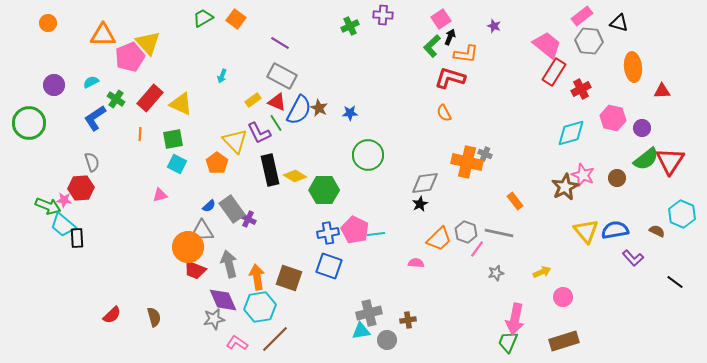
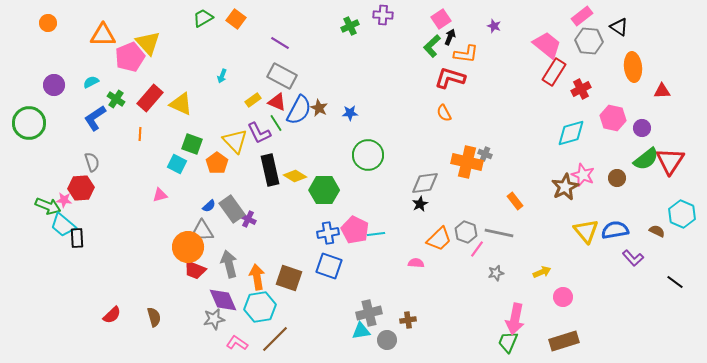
black triangle at (619, 23): moved 4 px down; rotated 18 degrees clockwise
green square at (173, 139): moved 19 px right, 5 px down; rotated 30 degrees clockwise
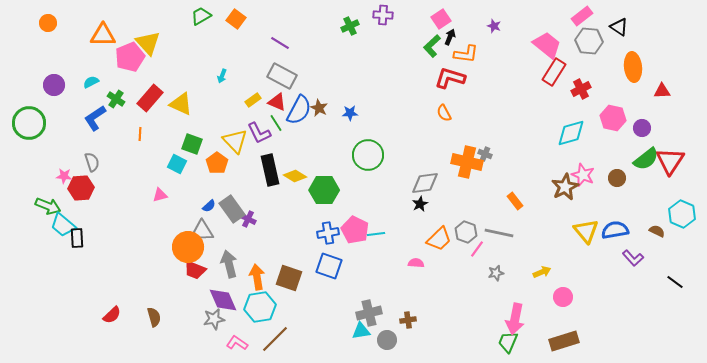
green trapezoid at (203, 18): moved 2 px left, 2 px up
pink star at (64, 200): moved 24 px up
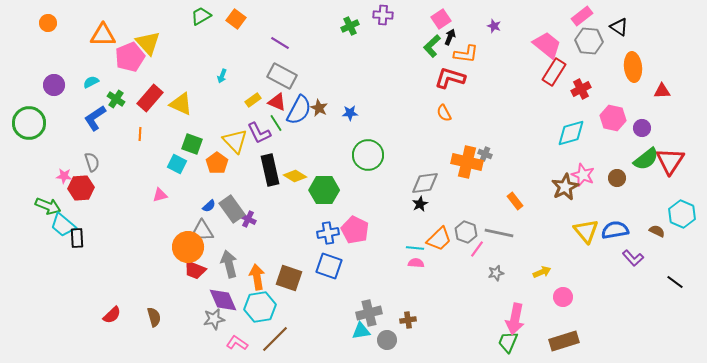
cyan line at (376, 234): moved 39 px right, 14 px down; rotated 12 degrees clockwise
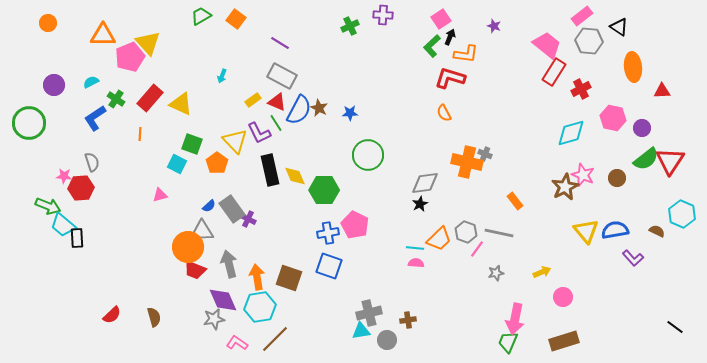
yellow diamond at (295, 176): rotated 35 degrees clockwise
pink pentagon at (355, 230): moved 5 px up
black line at (675, 282): moved 45 px down
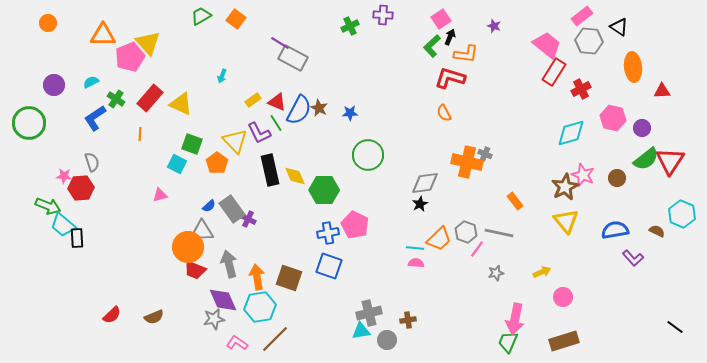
gray rectangle at (282, 76): moved 11 px right, 18 px up
yellow triangle at (586, 231): moved 20 px left, 10 px up
brown semicircle at (154, 317): rotated 84 degrees clockwise
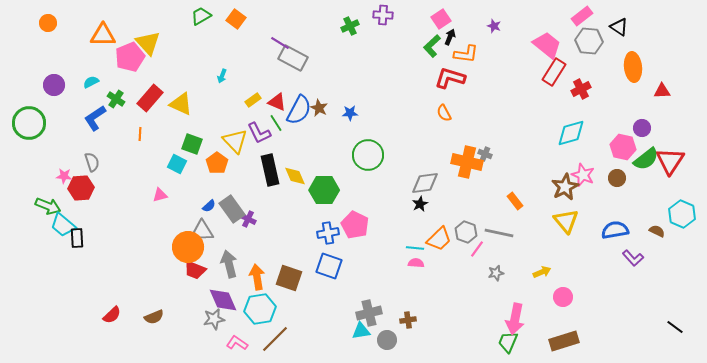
pink hexagon at (613, 118): moved 10 px right, 29 px down
cyan hexagon at (260, 307): moved 2 px down
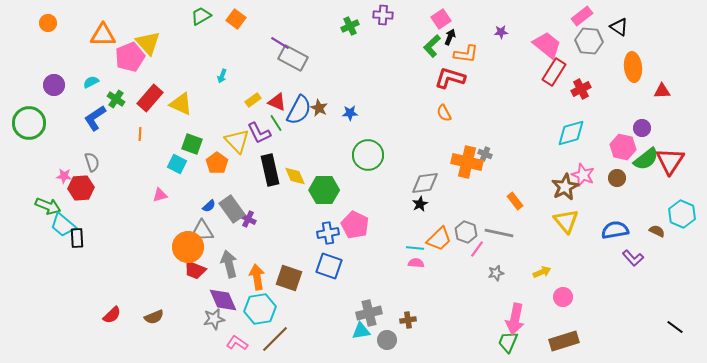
purple star at (494, 26): moved 7 px right, 6 px down; rotated 24 degrees counterclockwise
yellow triangle at (235, 141): moved 2 px right
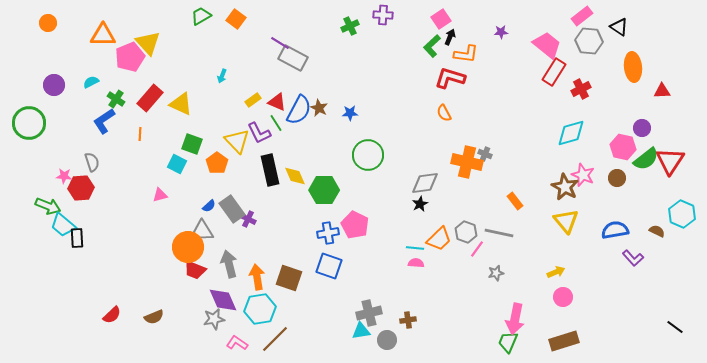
blue L-shape at (95, 118): moved 9 px right, 3 px down
brown star at (565, 187): rotated 16 degrees counterclockwise
yellow arrow at (542, 272): moved 14 px right
